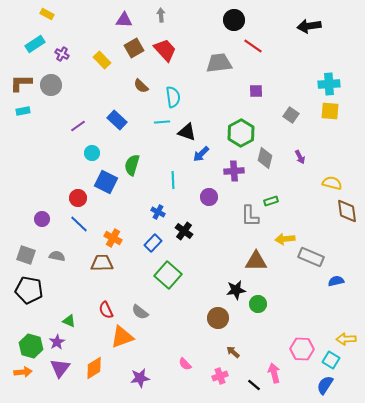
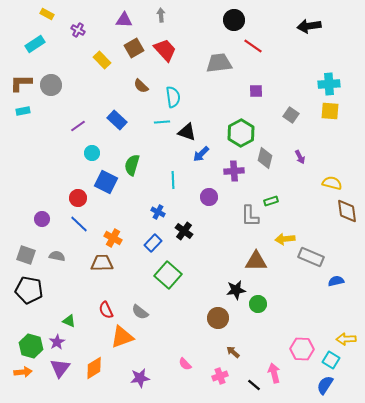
purple cross at (62, 54): moved 16 px right, 24 px up
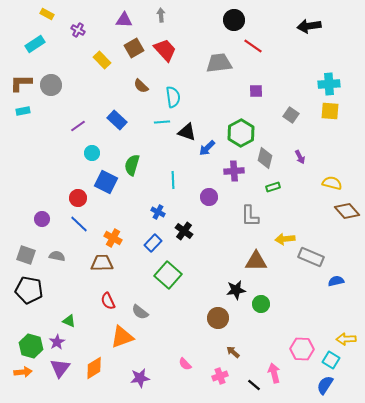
blue arrow at (201, 154): moved 6 px right, 6 px up
green rectangle at (271, 201): moved 2 px right, 14 px up
brown diamond at (347, 211): rotated 35 degrees counterclockwise
green circle at (258, 304): moved 3 px right
red semicircle at (106, 310): moved 2 px right, 9 px up
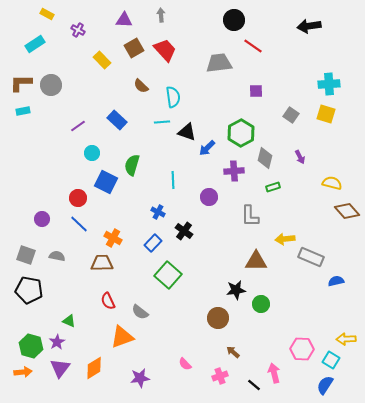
yellow square at (330, 111): moved 4 px left, 3 px down; rotated 12 degrees clockwise
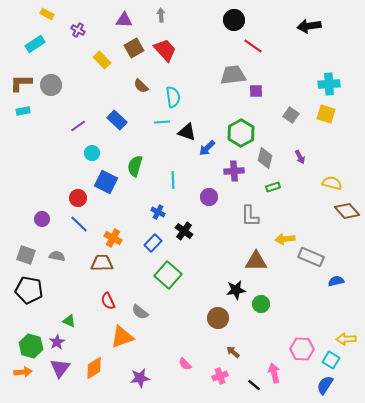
gray trapezoid at (219, 63): moved 14 px right, 12 px down
green semicircle at (132, 165): moved 3 px right, 1 px down
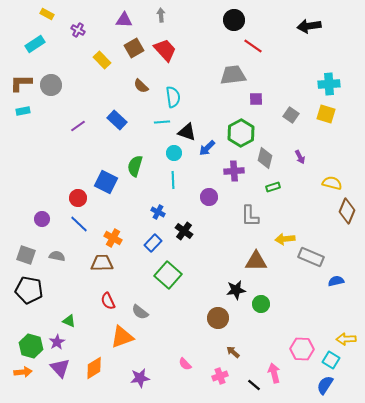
purple square at (256, 91): moved 8 px down
cyan circle at (92, 153): moved 82 px right
brown diamond at (347, 211): rotated 65 degrees clockwise
purple triangle at (60, 368): rotated 20 degrees counterclockwise
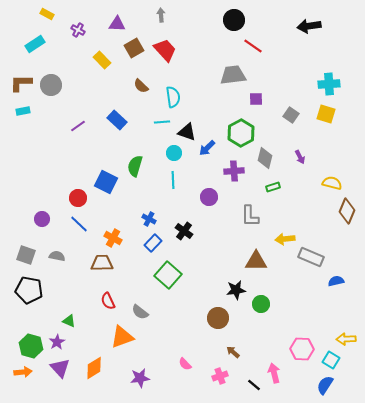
purple triangle at (124, 20): moved 7 px left, 4 px down
blue cross at (158, 212): moved 9 px left, 7 px down
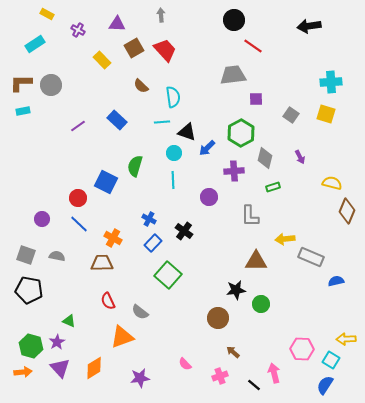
cyan cross at (329, 84): moved 2 px right, 2 px up
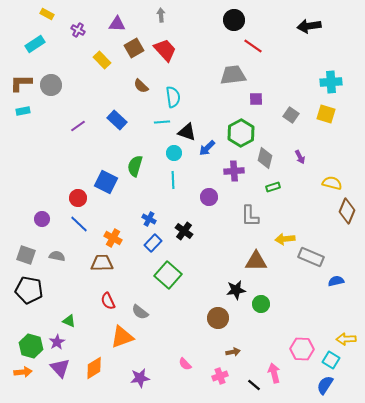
brown arrow at (233, 352): rotated 128 degrees clockwise
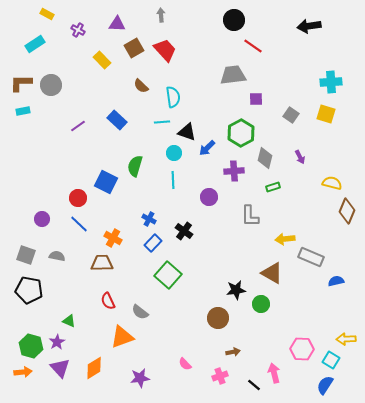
brown triangle at (256, 261): moved 16 px right, 12 px down; rotated 30 degrees clockwise
